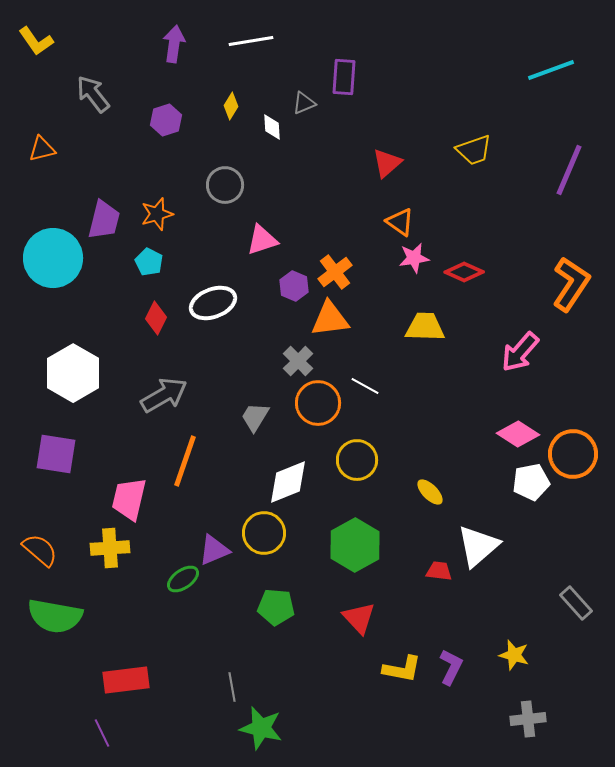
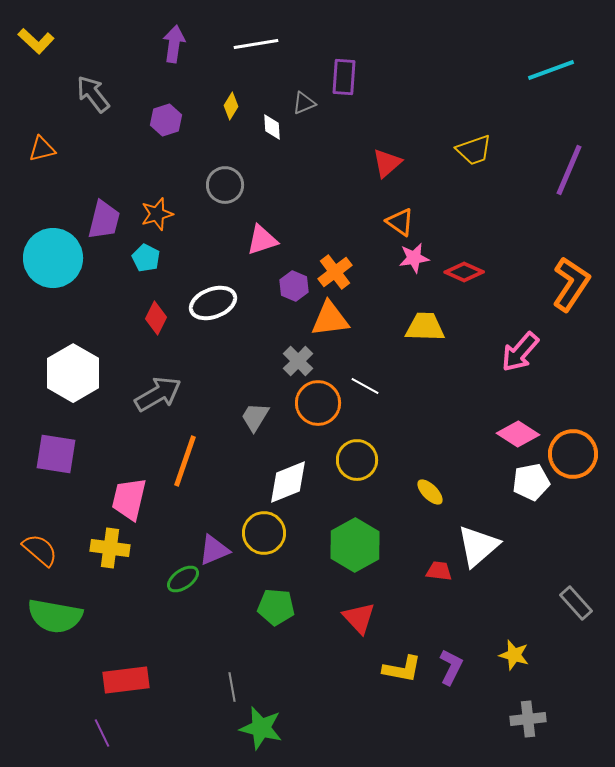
yellow L-shape at (36, 41): rotated 12 degrees counterclockwise
white line at (251, 41): moved 5 px right, 3 px down
cyan pentagon at (149, 262): moved 3 px left, 4 px up
gray arrow at (164, 395): moved 6 px left, 1 px up
yellow cross at (110, 548): rotated 12 degrees clockwise
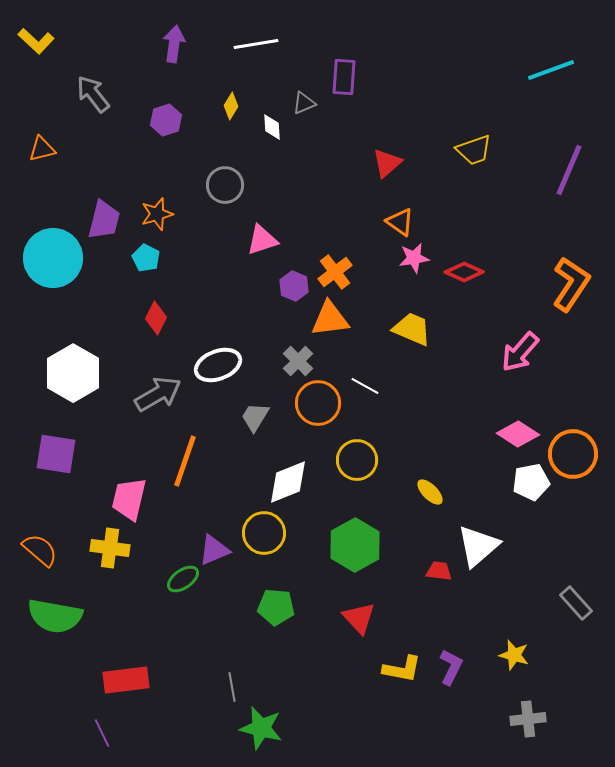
white ellipse at (213, 303): moved 5 px right, 62 px down
yellow trapezoid at (425, 327): moved 13 px left, 2 px down; rotated 21 degrees clockwise
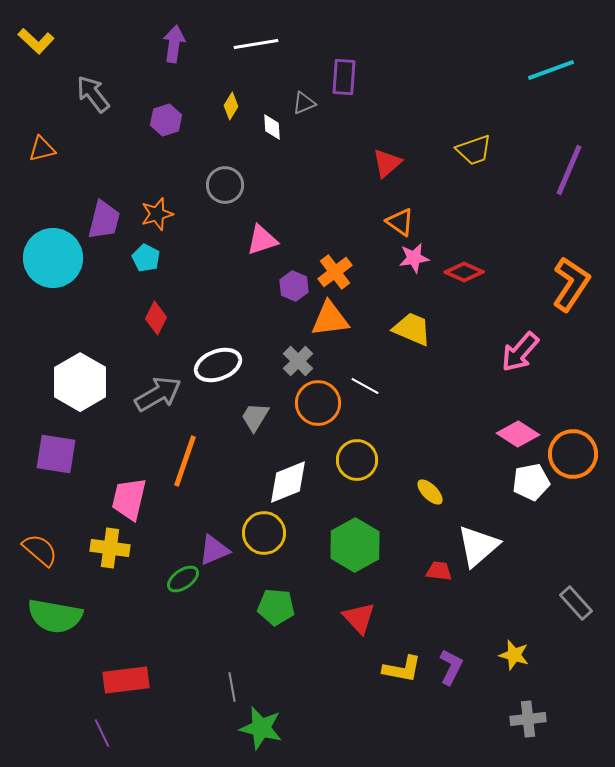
white hexagon at (73, 373): moved 7 px right, 9 px down
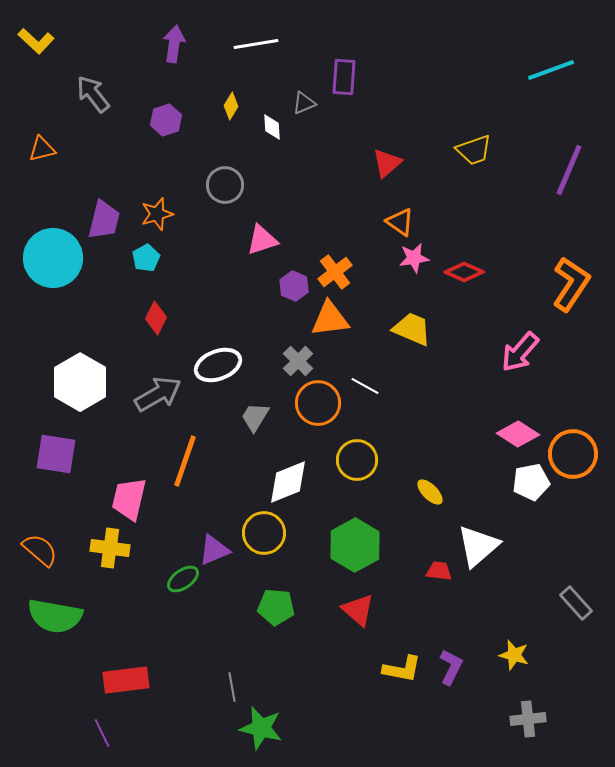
cyan pentagon at (146, 258): rotated 16 degrees clockwise
red triangle at (359, 618): moved 1 px left, 8 px up; rotated 6 degrees counterclockwise
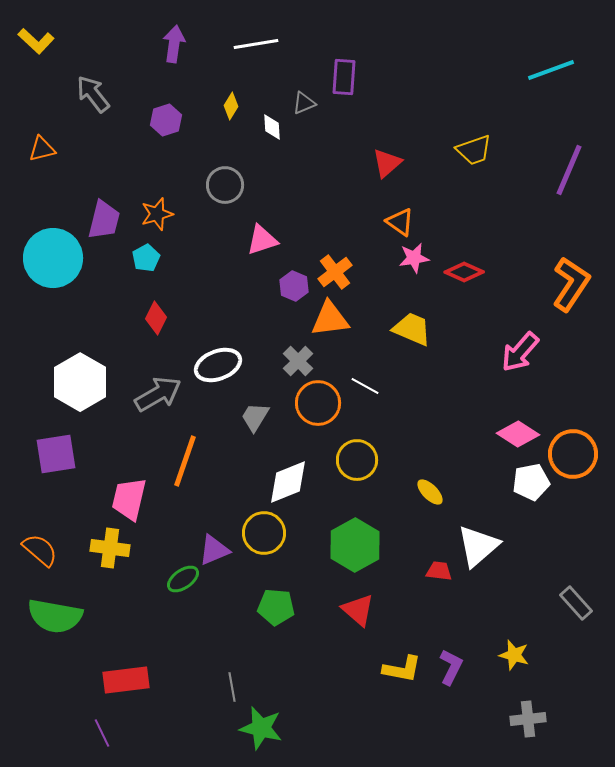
purple square at (56, 454): rotated 18 degrees counterclockwise
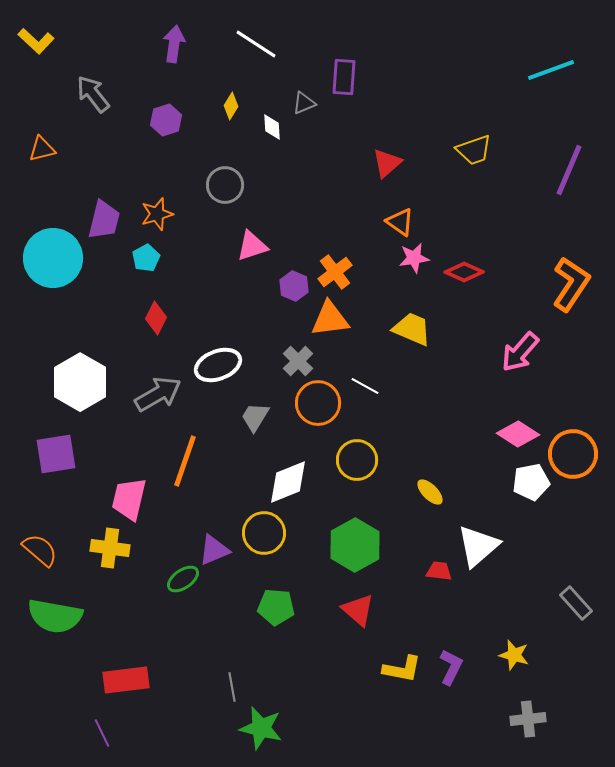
white line at (256, 44): rotated 42 degrees clockwise
pink triangle at (262, 240): moved 10 px left, 6 px down
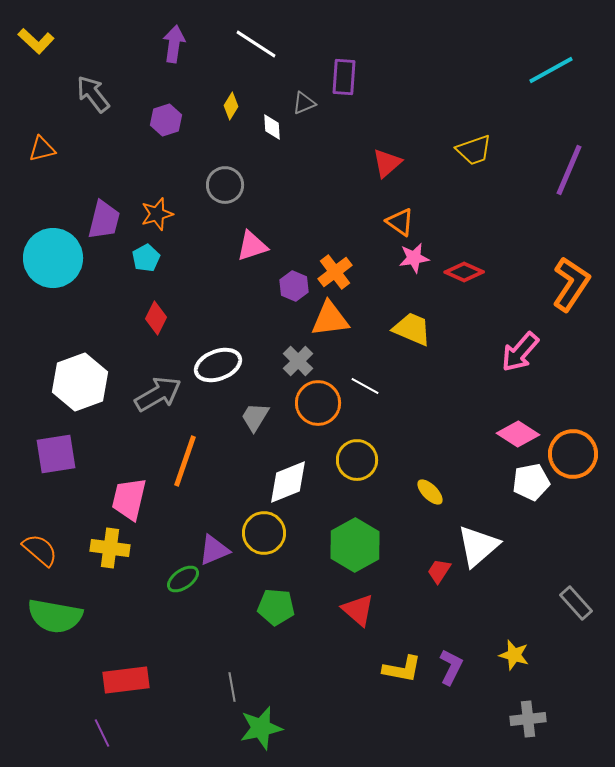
cyan line at (551, 70): rotated 9 degrees counterclockwise
white hexagon at (80, 382): rotated 10 degrees clockwise
red trapezoid at (439, 571): rotated 64 degrees counterclockwise
green star at (261, 728): rotated 27 degrees counterclockwise
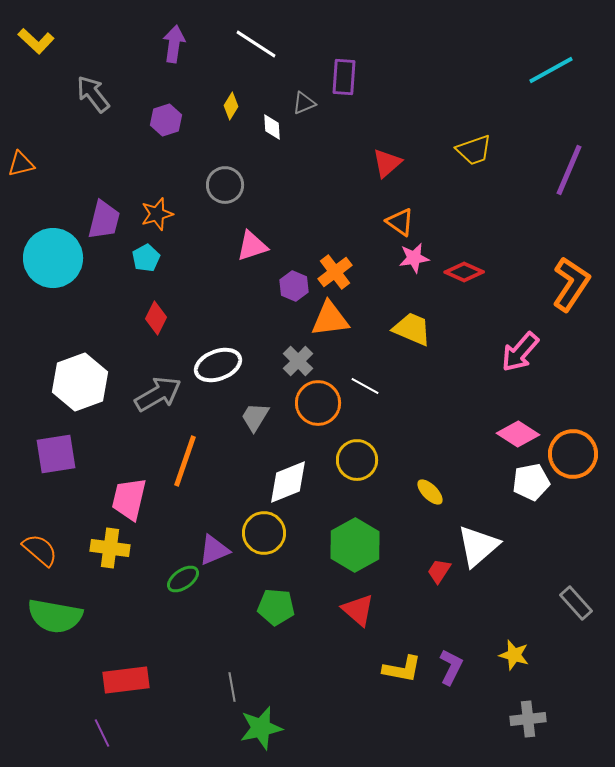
orange triangle at (42, 149): moved 21 px left, 15 px down
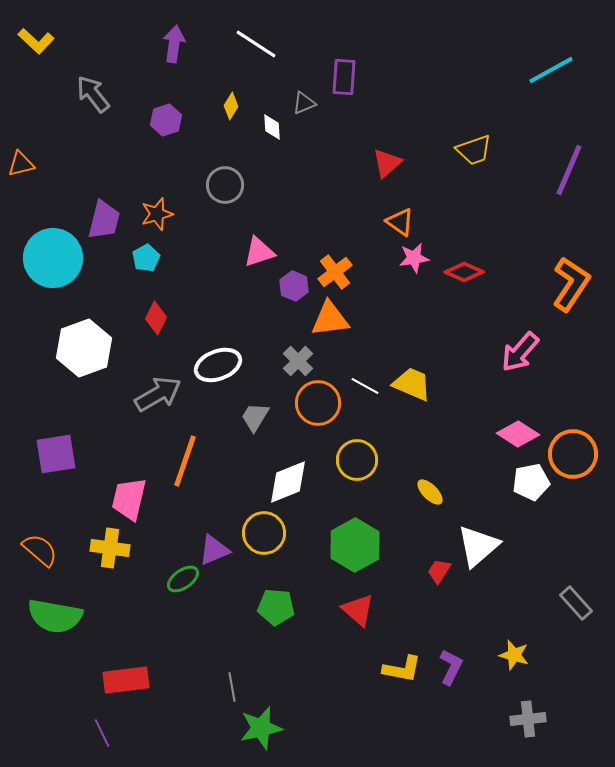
pink triangle at (252, 246): moved 7 px right, 6 px down
yellow trapezoid at (412, 329): moved 55 px down
white hexagon at (80, 382): moved 4 px right, 34 px up
